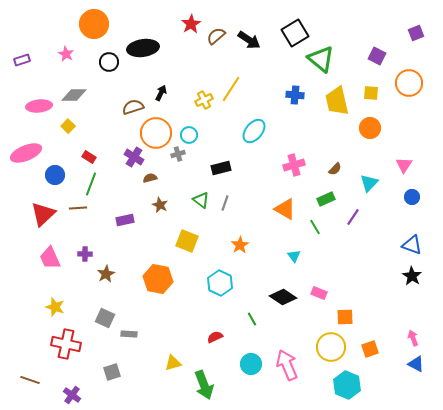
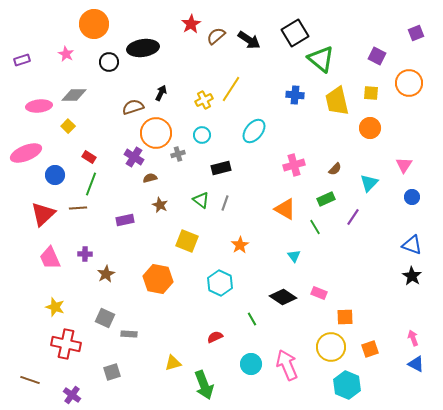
cyan circle at (189, 135): moved 13 px right
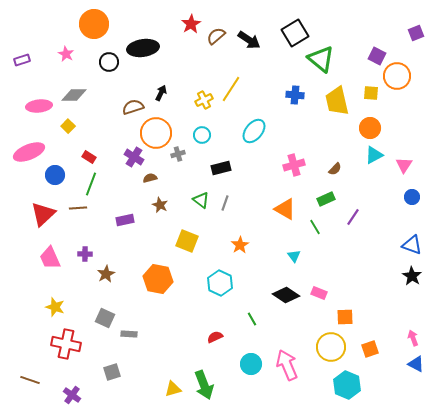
orange circle at (409, 83): moved 12 px left, 7 px up
pink ellipse at (26, 153): moved 3 px right, 1 px up
cyan triangle at (369, 183): moved 5 px right, 28 px up; rotated 18 degrees clockwise
black diamond at (283, 297): moved 3 px right, 2 px up
yellow triangle at (173, 363): moved 26 px down
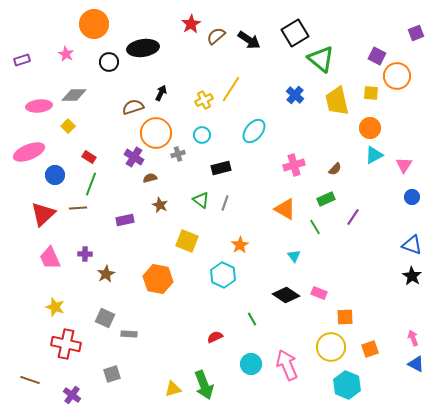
blue cross at (295, 95): rotated 36 degrees clockwise
cyan hexagon at (220, 283): moved 3 px right, 8 px up
gray square at (112, 372): moved 2 px down
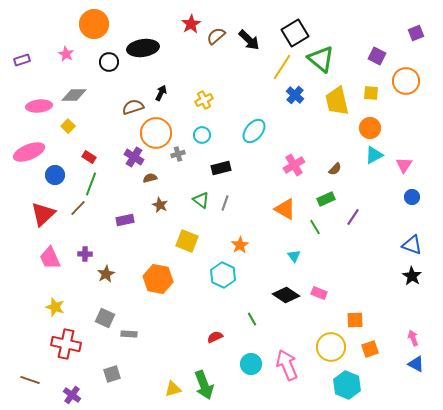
black arrow at (249, 40): rotated 10 degrees clockwise
orange circle at (397, 76): moved 9 px right, 5 px down
yellow line at (231, 89): moved 51 px right, 22 px up
pink cross at (294, 165): rotated 15 degrees counterclockwise
brown line at (78, 208): rotated 42 degrees counterclockwise
orange square at (345, 317): moved 10 px right, 3 px down
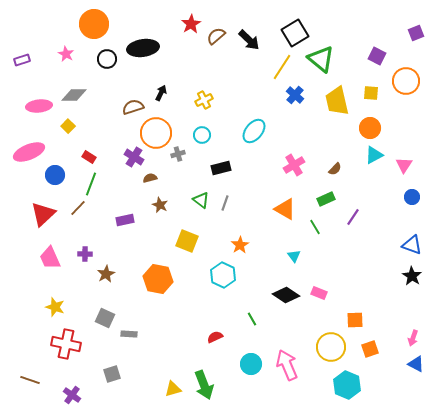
black circle at (109, 62): moved 2 px left, 3 px up
pink arrow at (413, 338): rotated 140 degrees counterclockwise
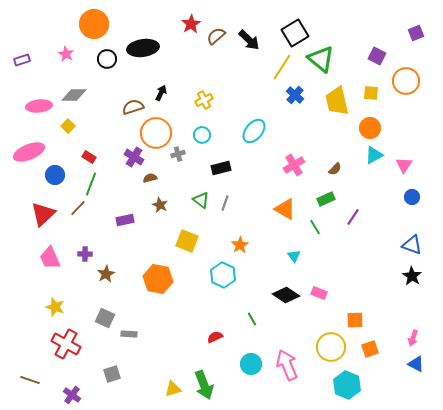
red cross at (66, 344): rotated 16 degrees clockwise
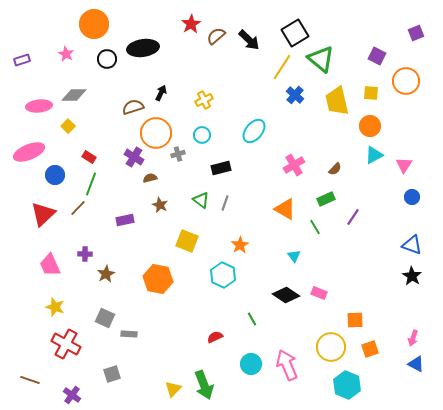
orange circle at (370, 128): moved 2 px up
pink trapezoid at (50, 258): moved 7 px down
yellow triangle at (173, 389): rotated 30 degrees counterclockwise
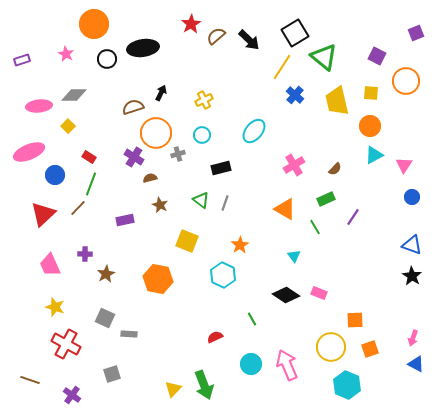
green triangle at (321, 59): moved 3 px right, 2 px up
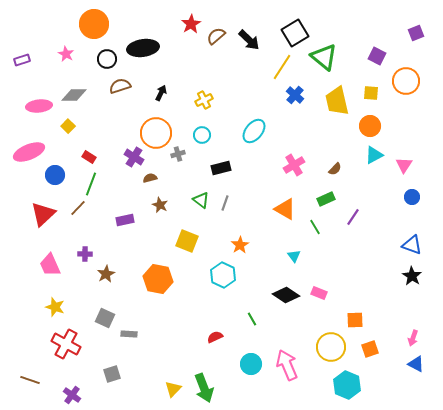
brown semicircle at (133, 107): moved 13 px left, 21 px up
green arrow at (204, 385): moved 3 px down
